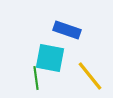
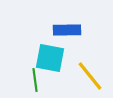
blue rectangle: rotated 20 degrees counterclockwise
green line: moved 1 px left, 2 px down
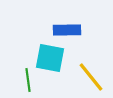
yellow line: moved 1 px right, 1 px down
green line: moved 7 px left
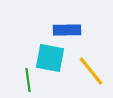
yellow line: moved 6 px up
